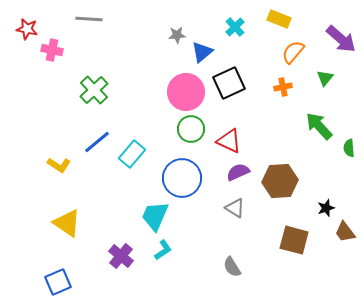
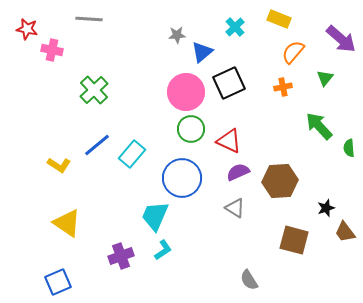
blue line: moved 3 px down
purple cross: rotated 30 degrees clockwise
gray semicircle: moved 17 px right, 13 px down
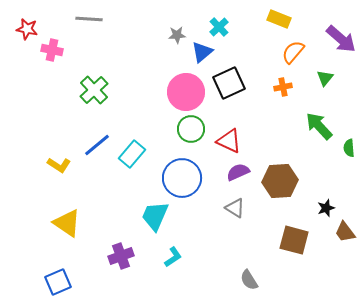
cyan cross: moved 16 px left
cyan L-shape: moved 10 px right, 7 px down
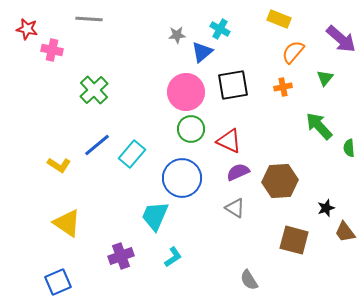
cyan cross: moved 1 px right, 2 px down; rotated 18 degrees counterclockwise
black square: moved 4 px right, 2 px down; rotated 16 degrees clockwise
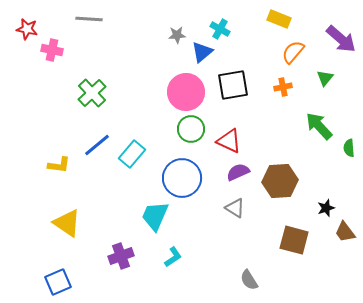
green cross: moved 2 px left, 3 px down
yellow L-shape: rotated 25 degrees counterclockwise
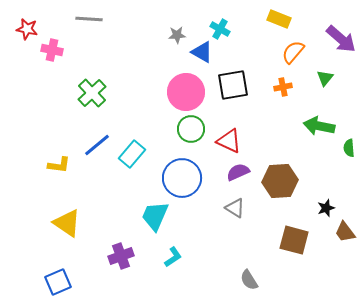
blue triangle: rotated 50 degrees counterclockwise
green arrow: rotated 36 degrees counterclockwise
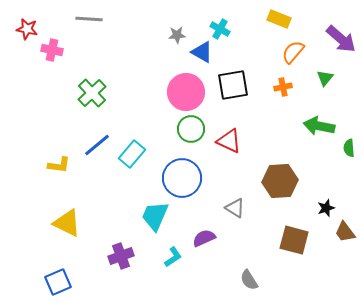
purple semicircle: moved 34 px left, 66 px down
yellow triangle: rotated 8 degrees counterclockwise
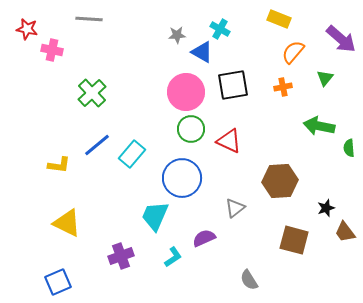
gray triangle: rotated 50 degrees clockwise
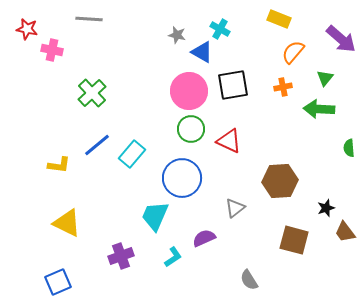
gray star: rotated 18 degrees clockwise
pink circle: moved 3 px right, 1 px up
green arrow: moved 17 px up; rotated 8 degrees counterclockwise
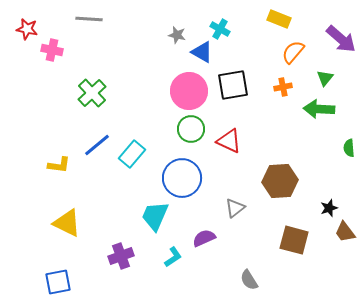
black star: moved 3 px right
blue square: rotated 12 degrees clockwise
